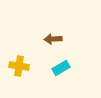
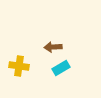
brown arrow: moved 8 px down
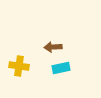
cyan rectangle: rotated 18 degrees clockwise
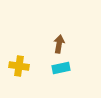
brown arrow: moved 6 px right, 3 px up; rotated 102 degrees clockwise
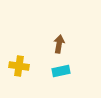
cyan rectangle: moved 3 px down
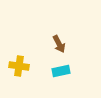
brown arrow: rotated 144 degrees clockwise
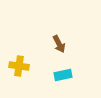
cyan rectangle: moved 2 px right, 4 px down
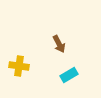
cyan rectangle: moved 6 px right; rotated 18 degrees counterclockwise
